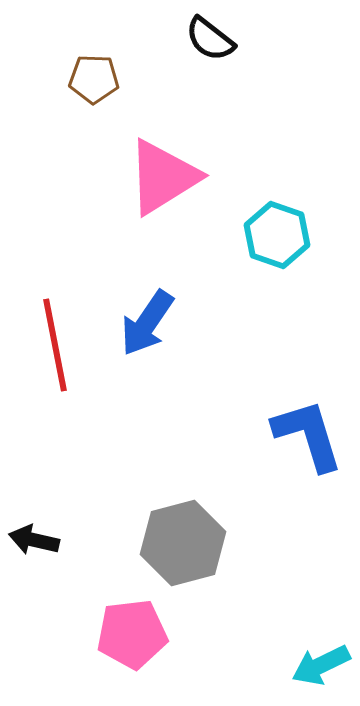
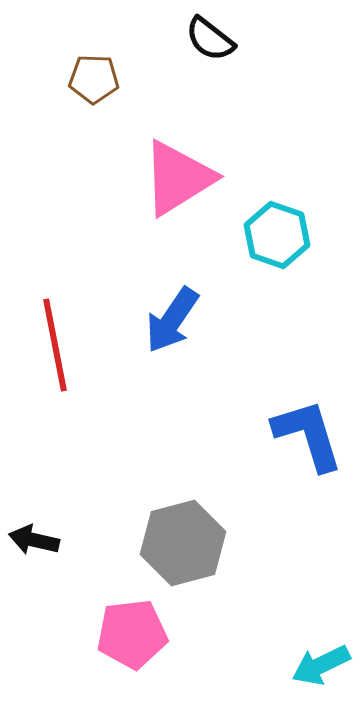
pink triangle: moved 15 px right, 1 px down
blue arrow: moved 25 px right, 3 px up
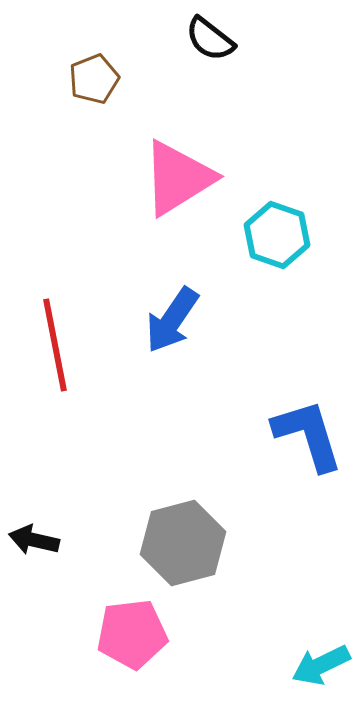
brown pentagon: rotated 24 degrees counterclockwise
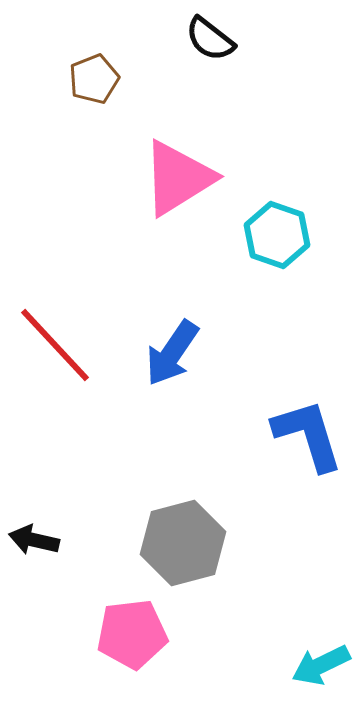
blue arrow: moved 33 px down
red line: rotated 32 degrees counterclockwise
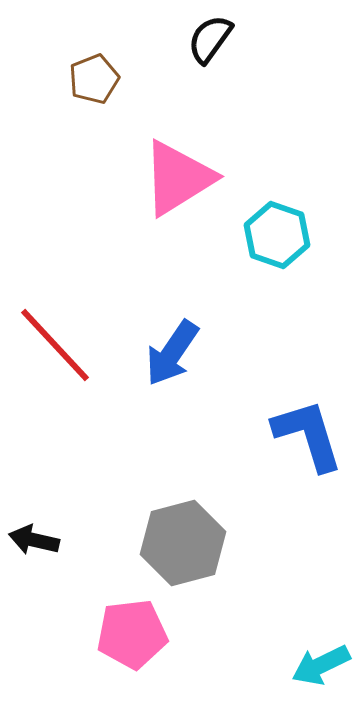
black semicircle: rotated 88 degrees clockwise
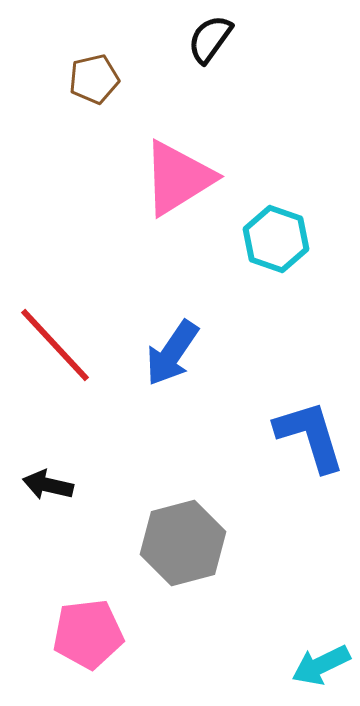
brown pentagon: rotated 9 degrees clockwise
cyan hexagon: moved 1 px left, 4 px down
blue L-shape: moved 2 px right, 1 px down
black arrow: moved 14 px right, 55 px up
pink pentagon: moved 44 px left
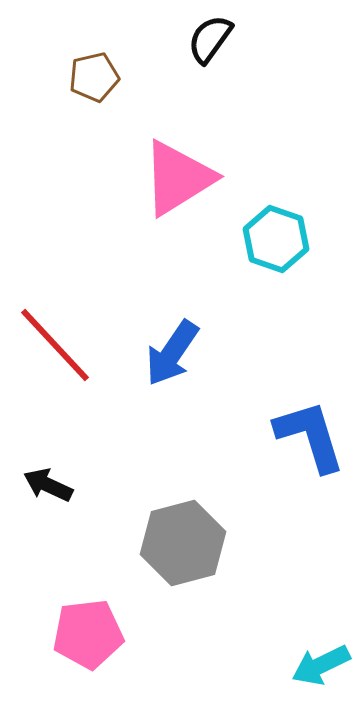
brown pentagon: moved 2 px up
black arrow: rotated 12 degrees clockwise
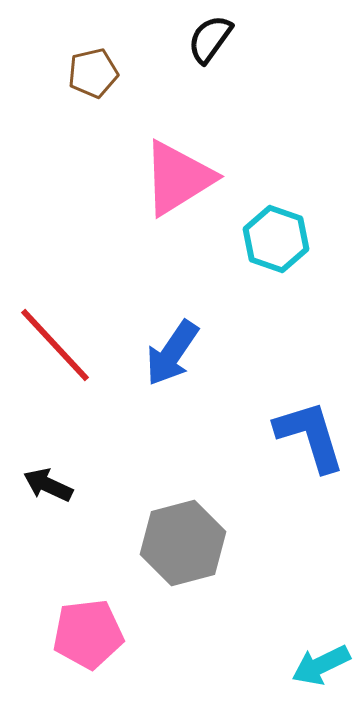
brown pentagon: moved 1 px left, 4 px up
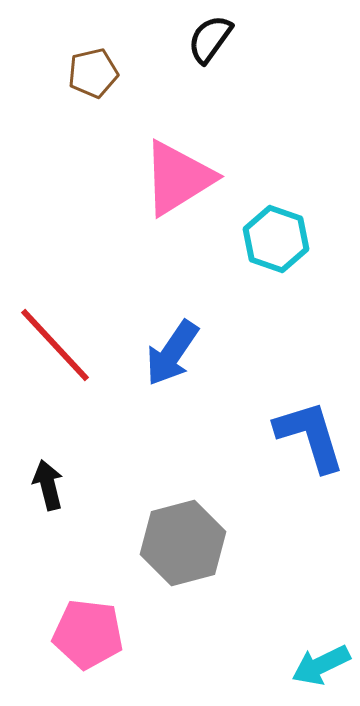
black arrow: rotated 51 degrees clockwise
pink pentagon: rotated 14 degrees clockwise
